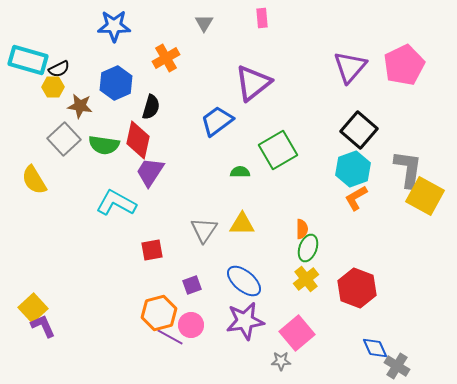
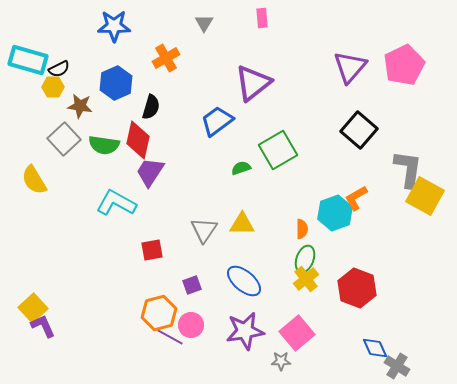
cyan hexagon at (353, 169): moved 18 px left, 44 px down
green semicircle at (240, 172): moved 1 px right, 4 px up; rotated 18 degrees counterclockwise
green ellipse at (308, 248): moved 3 px left, 11 px down
purple star at (245, 321): moved 10 px down
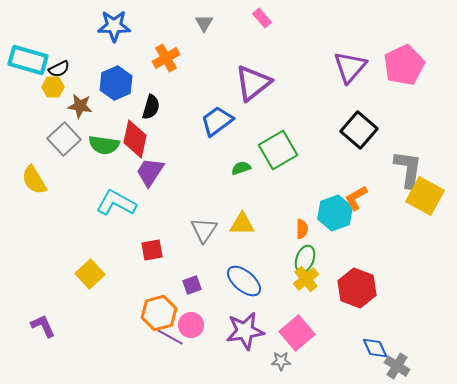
pink rectangle at (262, 18): rotated 36 degrees counterclockwise
red diamond at (138, 140): moved 3 px left, 1 px up
yellow square at (33, 308): moved 57 px right, 34 px up
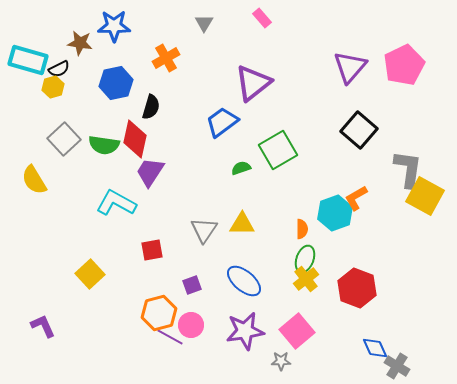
blue hexagon at (116, 83): rotated 12 degrees clockwise
yellow hexagon at (53, 87): rotated 15 degrees counterclockwise
brown star at (80, 106): moved 63 px up
blue trapezoid at (217, 121): moved 5 px right, 1 px down
pink square at (297, 333): moved 2 px up
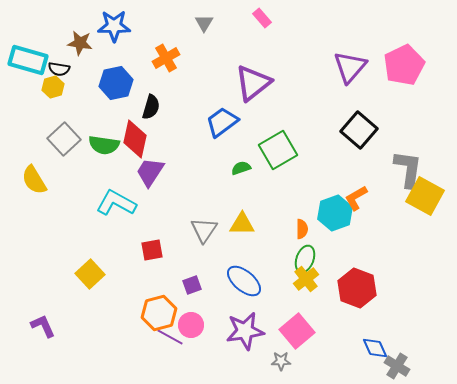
black semicircle at (59, 69): rotated 35 degrees clockwise
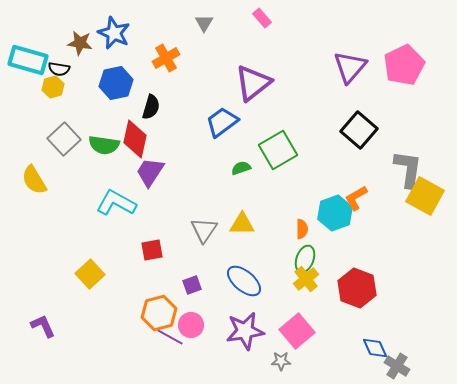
blue star at (114, 26): moved 7 px down; rotated 24 degrees clockwise
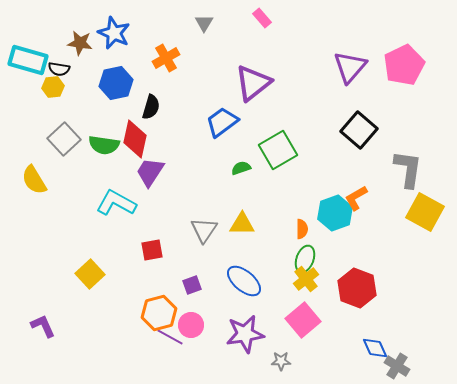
yellow hexagon at (53, 87): rotated 10 degrees clockwise
yellow square at (425, 196): moved 16 px down
purple star at (245, 331): moved 3 px down
pink square at (297, 331): moved 6 px right, 11 px up
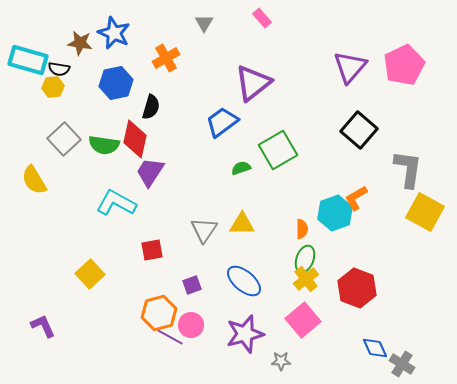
purple star at (245, 334): rotated 6 degrees counterclockwise
gray cross at (397, 366): moved 5 px right, 2 px up
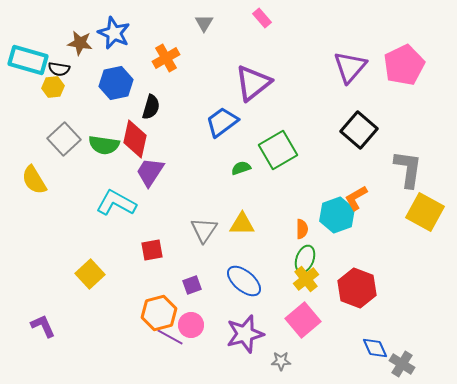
cyan hexagon at (335, 213): moved 2 px right, 2 px down
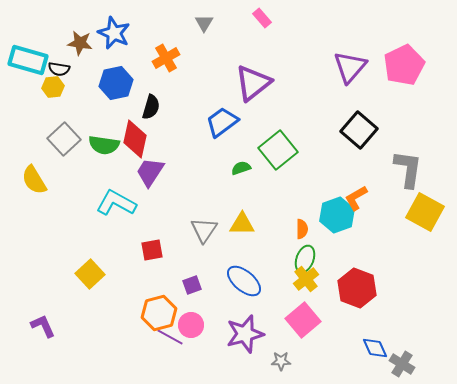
green square at (278, 150): rotated 9 degrees counterclockwise
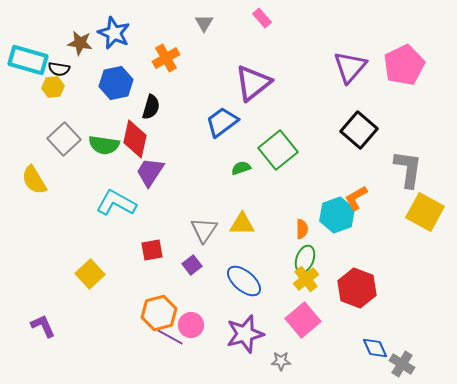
purple square at (192, 285): moved 20 px up; rotated 18 degrees counterclockwise
